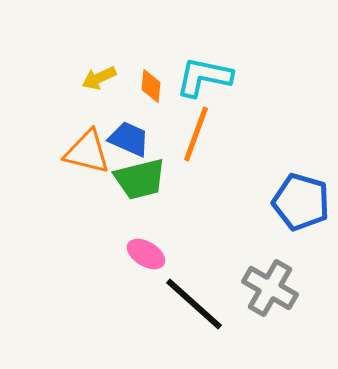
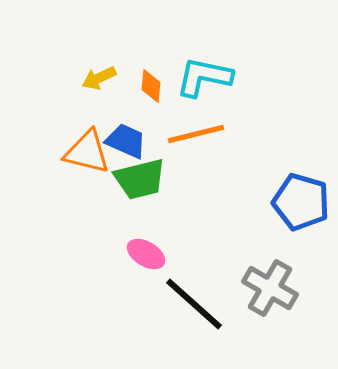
orange line: rotated 56 degrees clockwise
blue trapezoid: moved 3 px left, 2 px down
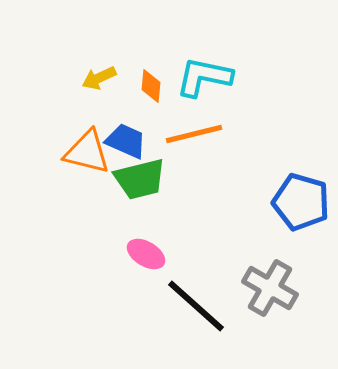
orange line: moved 2 px left
black line: moved 2 px right, 2 px down
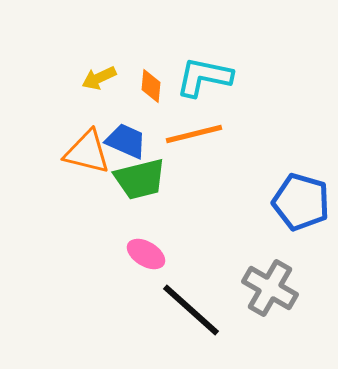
black line: moved 5 px left, 4 px down
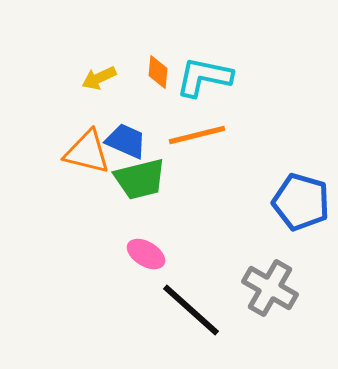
orange diamond: moved 7 px right, 14 px up
orange line: moved 3 px right, 1 px down
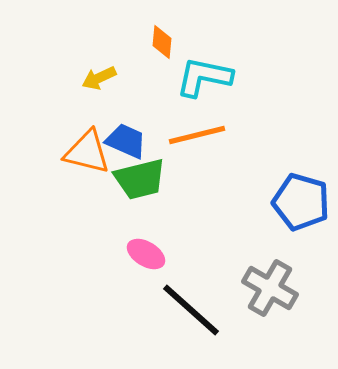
orange diamond: moved 4 px right, 30 px up
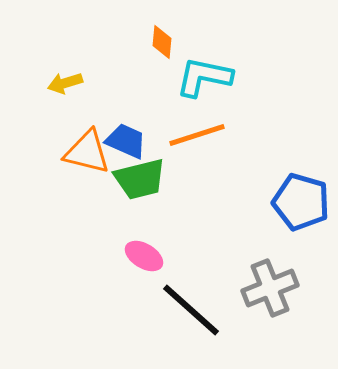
yellow arrow: moved 34 px left, 5 px down; rotated 8 degrees clockwise
orange line: rotated 4 degrees counterclockwise
pink ellipse: moved 2 px left, 2 px down
gray cross: rotated 38 degrees clockwise
